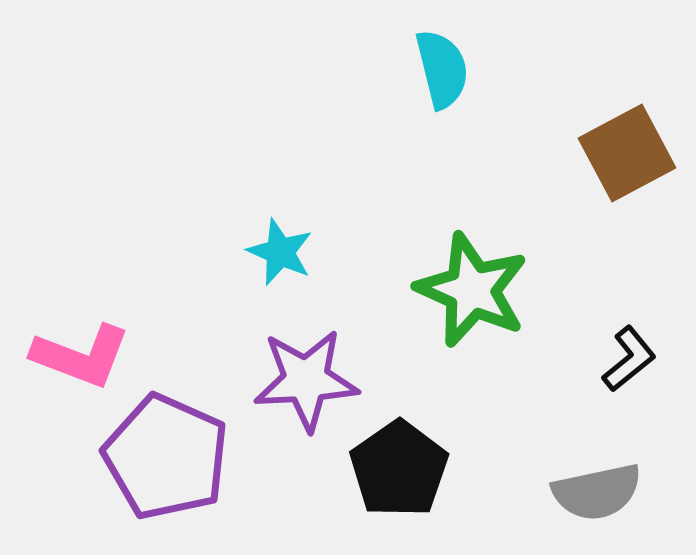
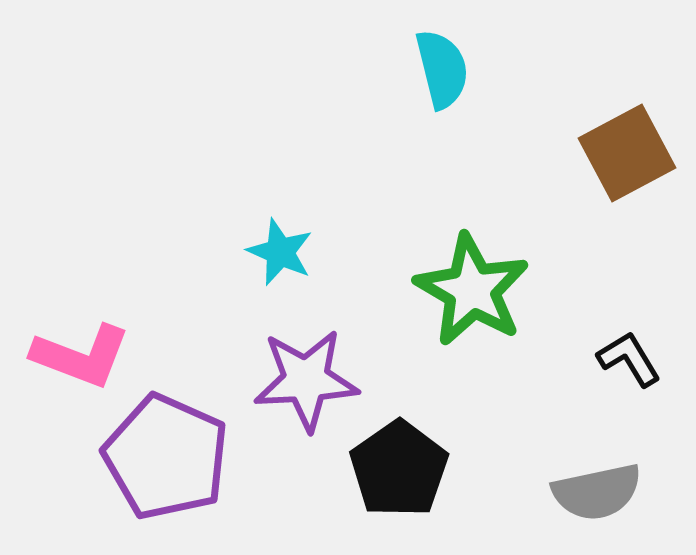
green star: rotated 6 degrees clockwise
black L-shape: rotated 82 degrees counterclockwise
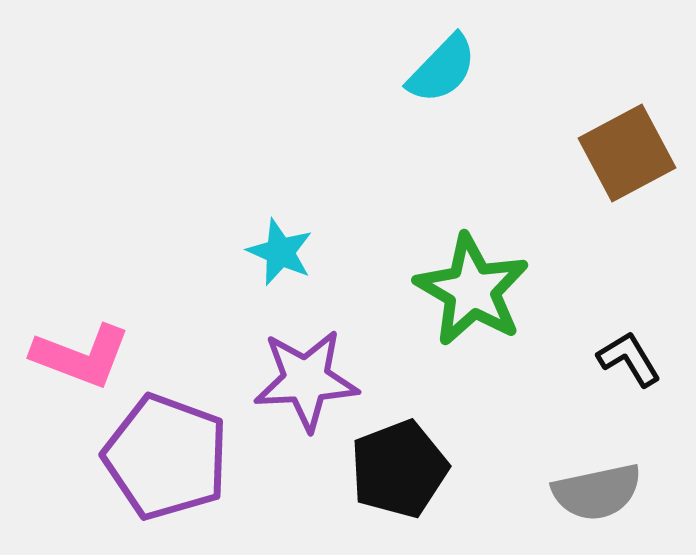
cyan semicircle: rotated 58 degrees clockwise
purple pentagon: rotated 4 degrees counterclockwise
black pentagon: rotated 14 degrees clockwise
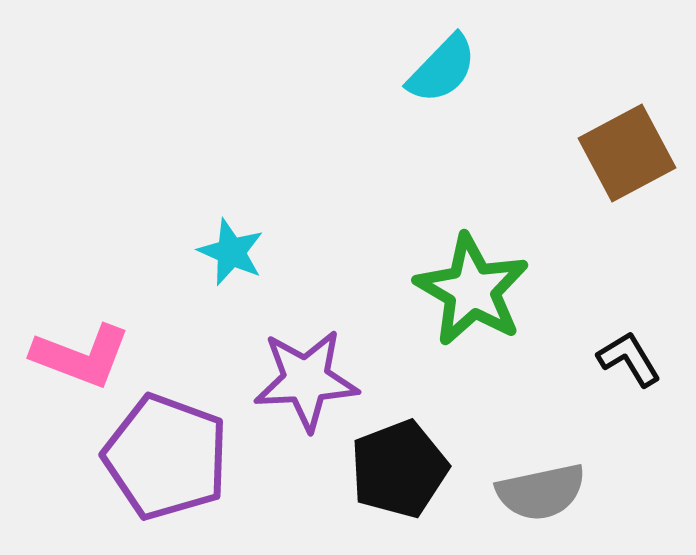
cyan star: moved 49 px left
gray semicircle: moved 56 px left
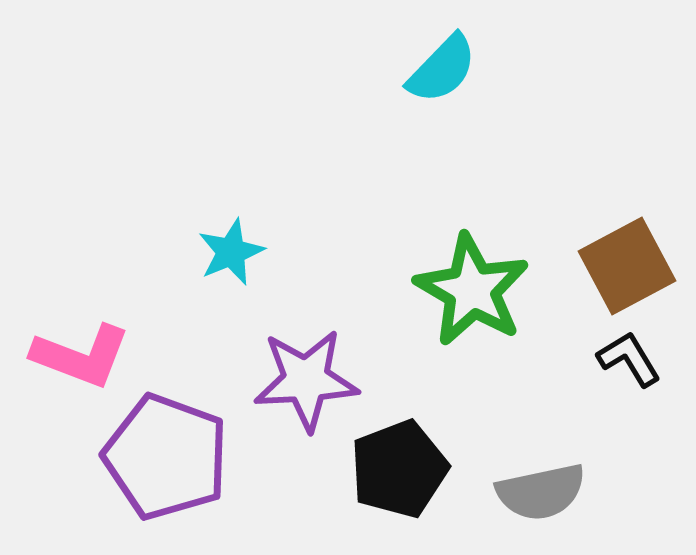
brown square: moved 113 px down
cyan star: rotated 26 degrees clockwise
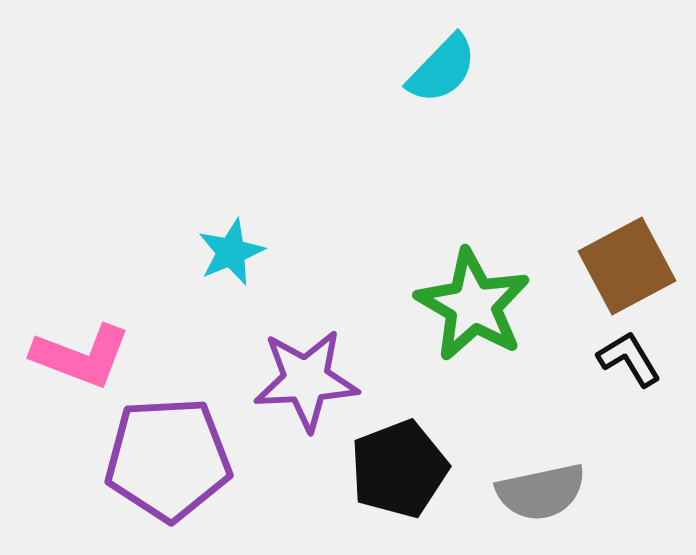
green star: moved 1 px right, 15 px down
purple pentagon: moved 2 px right, 2 px down; rotated 23 degrees counterclockwise
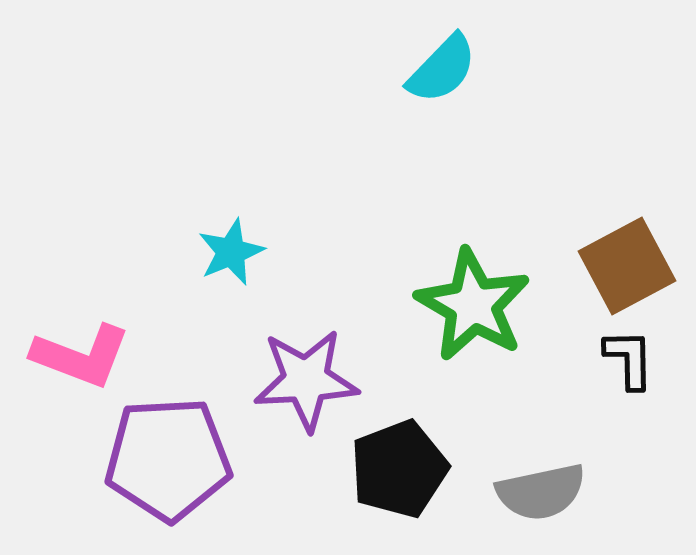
black L-shape: rotated 30 degrees clockwise
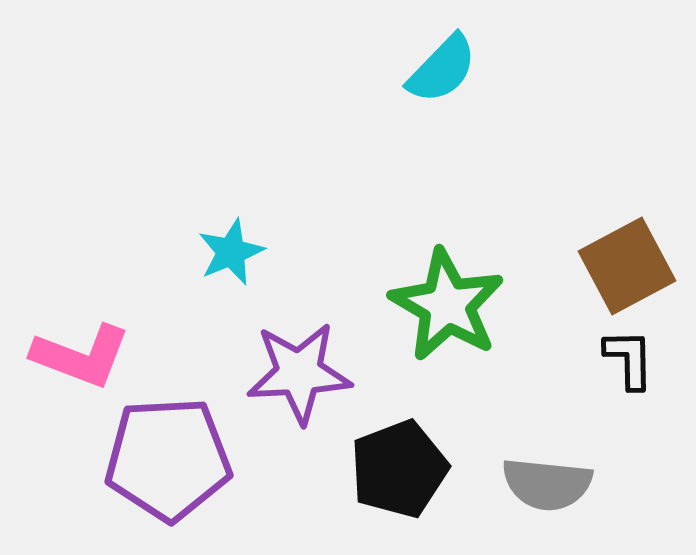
green star: moved 26 px left
purple star: moved 7 px left, 7 px up
gray semicircle: moved 6 px right, 8 px up; rotated 18 degrees clockwise
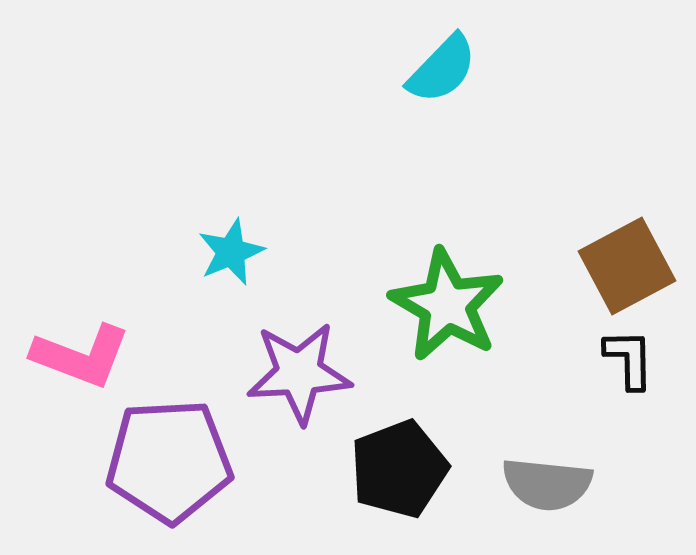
purple pentagon: moved 1 px right, 2 px down
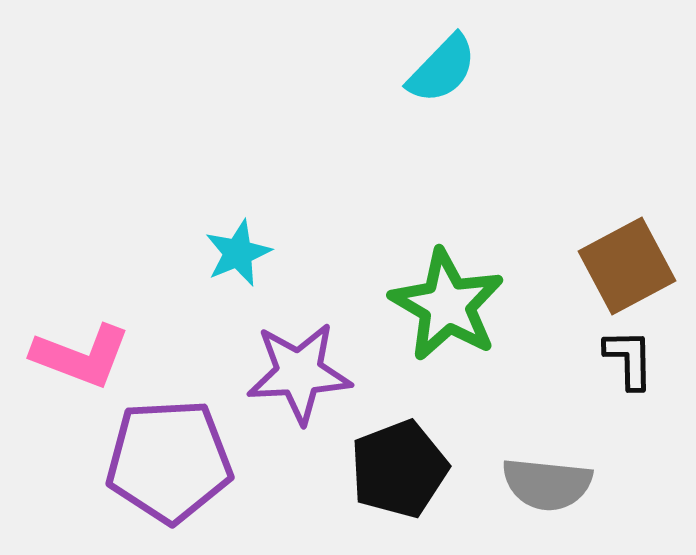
cyan star: moved 7 px right, 1 px down
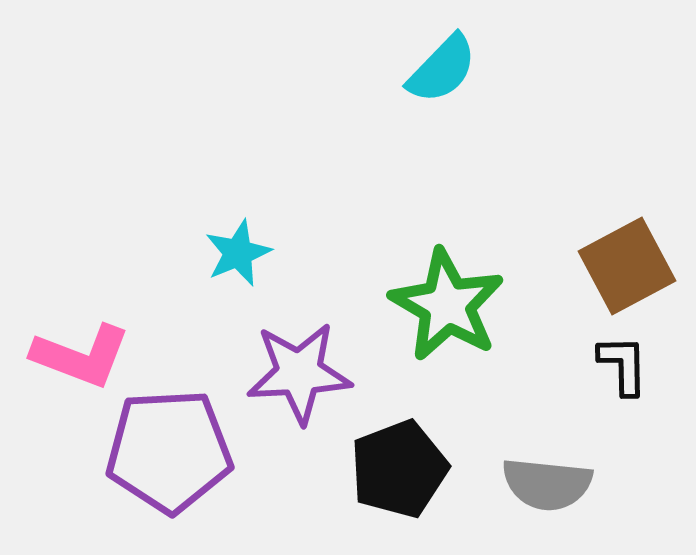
black L-shape: moved 6 px left, 6 px down
purple pentagon: moved 10 px up
